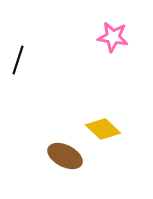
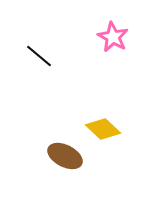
pink star: rotated 20 degrees clockwise
black line: moved 21 px right, 4 px up; rotated 68 degrees counterclockwise
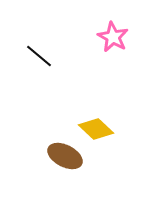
yellow diamond: moved 7 px left
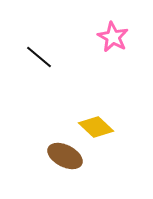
black line: moved 1 px down
yellow diamond: moved 2 px up
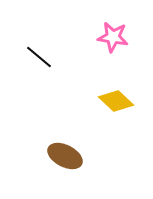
pink star: rotated 20 degrees counterclockwise
yellow diamond: moved 20 px right, 26 px up
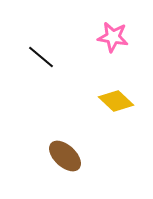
black line: moved 2 px right
brown ellipse: rotated 16 degrees clockwise
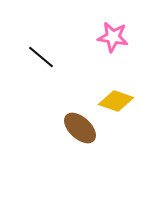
yellow diamond: rotated 24 degrees counterclockwise
brown ellipse: moved 15 px right, 28 px up
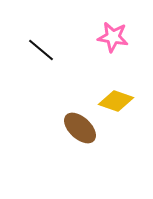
black line: moved 7 px up
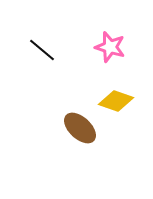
pink star: moved 3 px left, 10 px down; rotated 8 degrees clockwise
black line: moved 1 px right
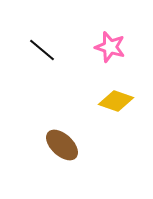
brown ellipse: moved 18 px left, 17 px down
